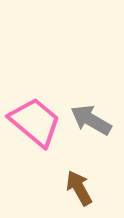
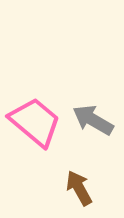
gray arrow: moved 2 px right
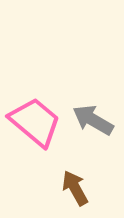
brown arrow: moved 4 px left
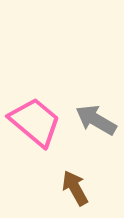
gray arrow: moved 3 px right
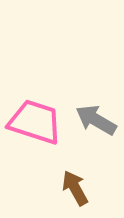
pink trapezoid: rotated 22 degrees counterclockwise
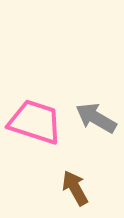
gray arrow: moved 2 px up
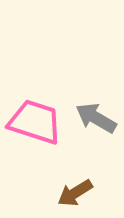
brown arrow: moved 5 px down; rotated 93 degrees counterclockwise
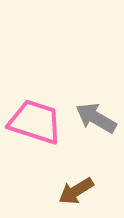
brown arrow: moved 1 px right, 2 px up
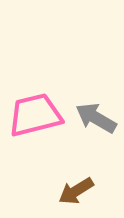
pink trapezoid: moved 7 px up; rotated 32 degrees counterclockwise
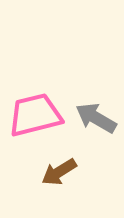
brown arrow: moved 17 px left, 19 px up
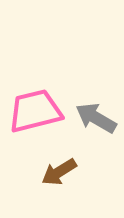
pink trapezoid: moved 4 px up
